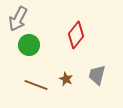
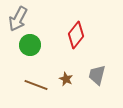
green circle: moved 1 px right
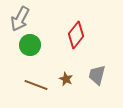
gray arrow: moved 2 px right
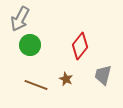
red diamond: moved 4 px right, 11 px down
gray trapezoid: moved 6 px right
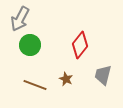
red diamond: moved 1 px up
brown line: moved 1 px left
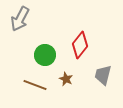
green circle: moved 15 px right, 10 px down
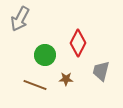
red diamond: moved 2 px left, 2 px up; rotated 12 degrees counterclockwise
gray trapezoid: moved 2 px left, 4 px up
brown star: rotated 24 degrees counterclockwise
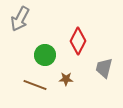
red diamond: moved 2 px up
gray trapezoid: moved 3 px right, 3 px up
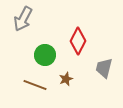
gray arrow: moved 3 px right
brown star: rotated 24 degrees counterclockwise
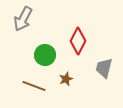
brown line: moved 1 px left, 1 px down
